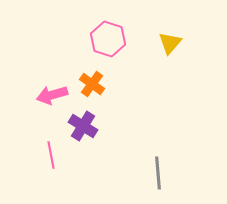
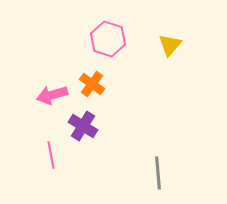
yellow triangle: moved 2 px down
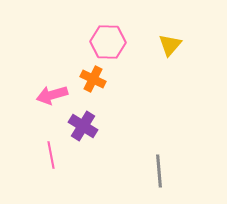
pink hexagon: moved 3 px down; rotated 16 degrees counterclockwise
orange cross: moved 1 px right, 5 px up; rotated 10 degrees counterclockwise
gray line: moved 1 px right, 2 px up
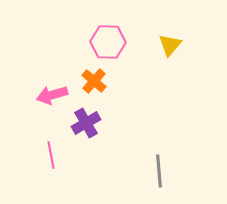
orange cross: moved 1 px right, 2 px down; rotated 15 degrees clockwise
purple cross: moved 3 px right, 3 px up; rotated 28 degrees clockwise
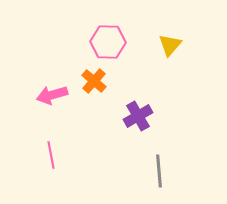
purple cross: moved 52 px right, 7 px up
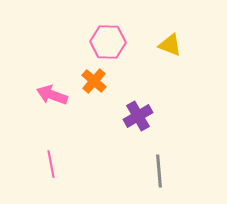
yellow triangle: rotated 50 degrees counterclockwise
pink arrow: rotated 36 degrees clockwise
pink line: moved 9 px down
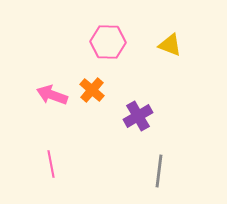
orange cross: moved 2 px left, 9 px down
gray line: rotated 12 degrees clockwise
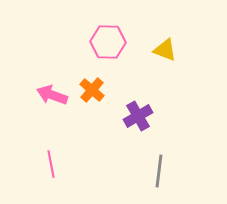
yellow triangle: moved 5 px left, 5 px down
